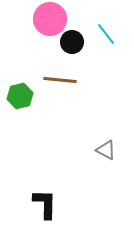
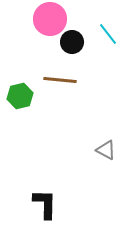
cyan line: moved 2 px right
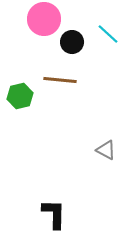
pink circle: moved 6 px left
cyan line: rotated 10 degrees counterclockwise
black L-shape: moved 9 px right, 10 px down
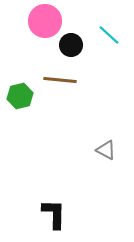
pink circle: moved 1 px right, 2 px down
cyan line: moved 1 px right, 1 px down
black circle: moved 1 px left, 3 px down
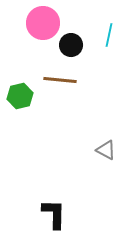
pink circle: moved 2 px left, 2 px down
cyan line: rotated 60 degrees clockwise
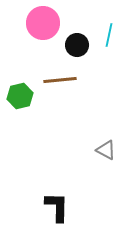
black circle: moved 6 px right
brown line: rotated 12 degrees counterclockwise
black L-shape: moved 3 px right, 7 px up
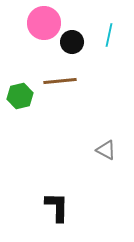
pink circle: moved 1 px right
black circle: moved 5 px left, 3 px up
brown line: moved 1 px down
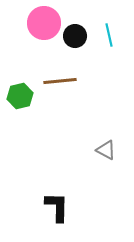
cyan line: rotated 25 degrees counterclockwise
black circle: moved 3 px right, 6 px up
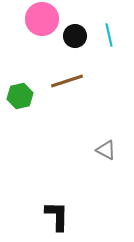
pink circle: moved 2 px left, 4 px up
brown line: moved 7 px right; rotated 12 degrees counterclockwise
black L-shape: moved 9 px down
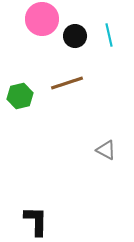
brown line: moved 2 px down
black L-shape: moved 21 px left, 5 px down
